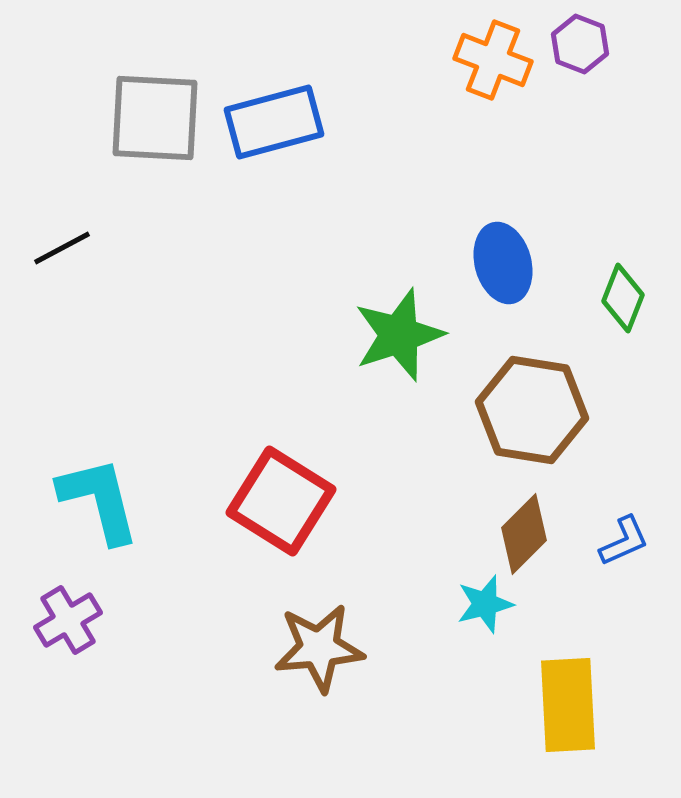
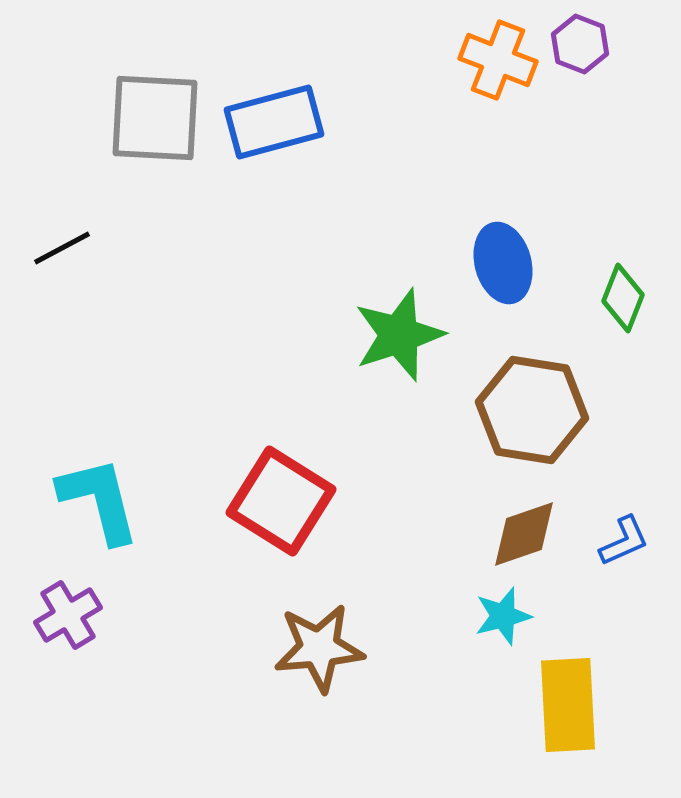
orange cross: moved 5 px right
brown diamond: rotated 26 degrees clockwise
cyan star: moved 18 px right, 12 px down
purple cross: moved 5 px up
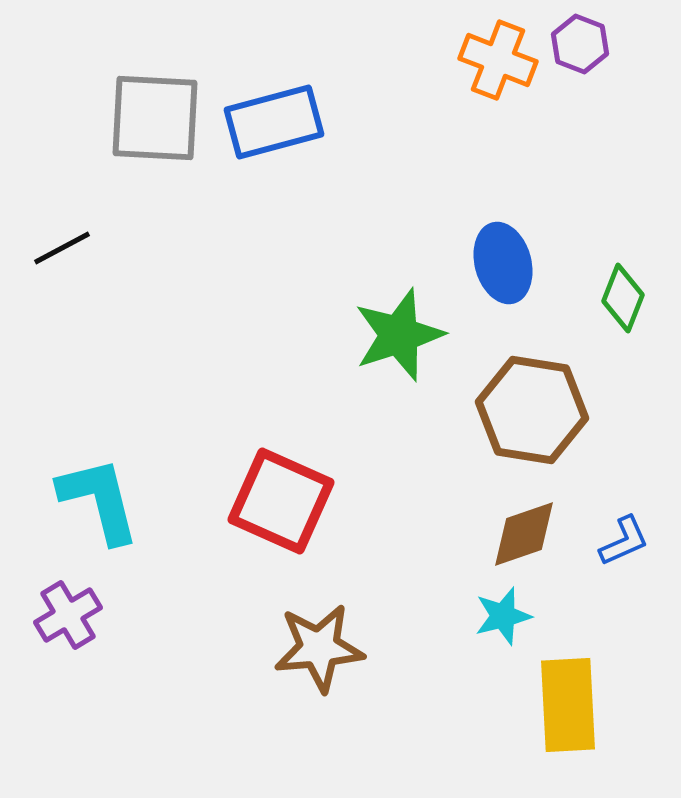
red square: rotated 8 degrees counterclockwise
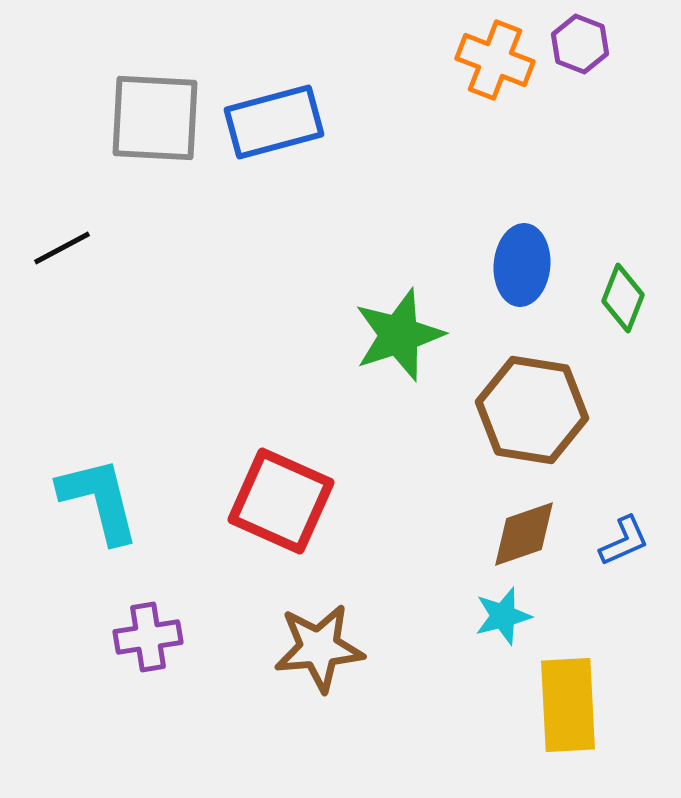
orange cross: moved 3 px left
blue ellipse: moved 19 px right, 2 px down; rotated 20 degrees clockwise
purple cross: moved 80 px right, 22 px down; rotated 22 degrees clockwise
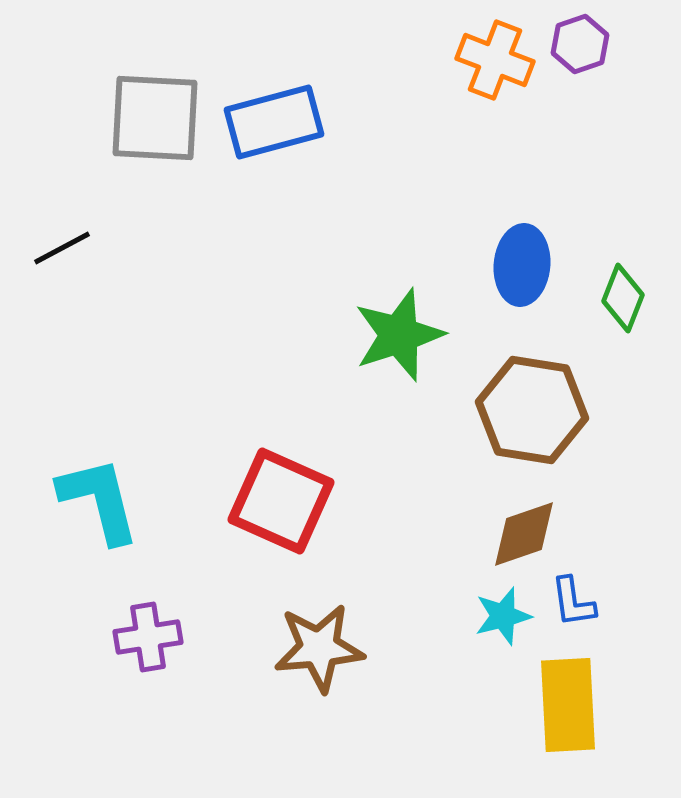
purple hexagon: rotated 20 degrees clockwise
blue L-shape: moved 51 px left, 61 px down; rotated 106 degrees clockwise
